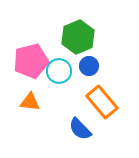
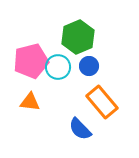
cyan circle: moved 1 px left, 4 px up
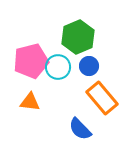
orange rectangle: moved 4 px up
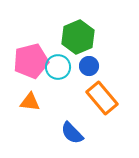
blue semicircle: moved 8 px left, 4 px down
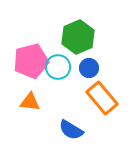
blue circle: moved 2 px down
blue semicircle: moved 1 px left, 3 px up; rotated 15 degrees counterclockwise
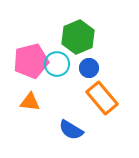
cyan circle: moved 1 px left, 3 px up
